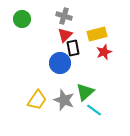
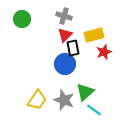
yellow rectangle: moved 3 px left, 1 px down
blue circle: moved 5 px right, 1 px down
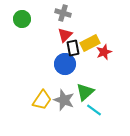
gray cross: moved 1 px left, 3 px up
yellow rectangle: moved 4 px left, 8 px down; rotated 12 degrees counterclockwise
yellow trapezoid: moved 5 px right
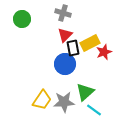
gray star: moved 2 px down; rotated 25 degrees counterclockwise
